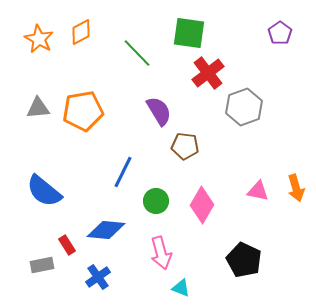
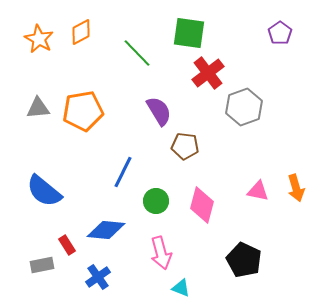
pink diamond: rotated 15 degrees counterclockwise
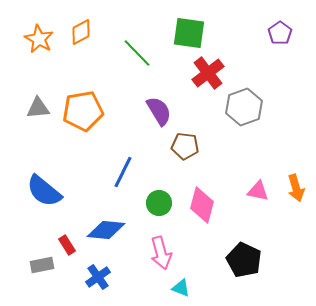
green circle: moved 3 px right, 2 px down
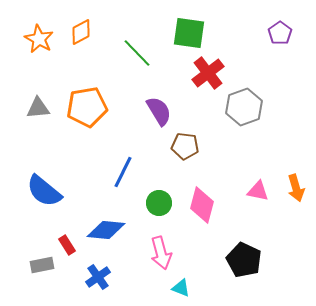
orange pentagon: moved 4 px right, 4 px up
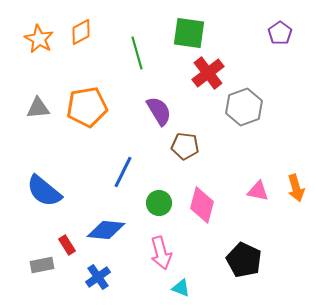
green line: rotated 28 degrees clockwise
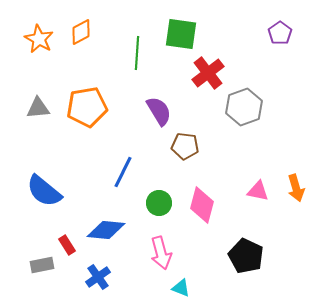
green square: moved 8 px left, 1 px down
green line: rotated 20 degrees clockwise
black pentagon: moved 2 px right, 4 px up
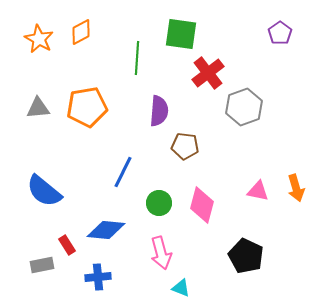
green line: moved 5 px down
purple semicircle: rotated 36 degrees clockwise
blue cross: rotated 30 degrees clockwise
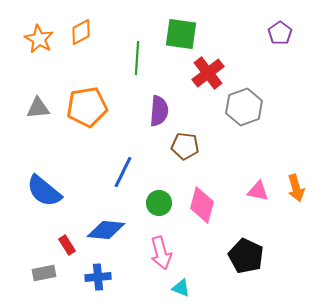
gray rectangle: moved 2 px right, 8 px down
